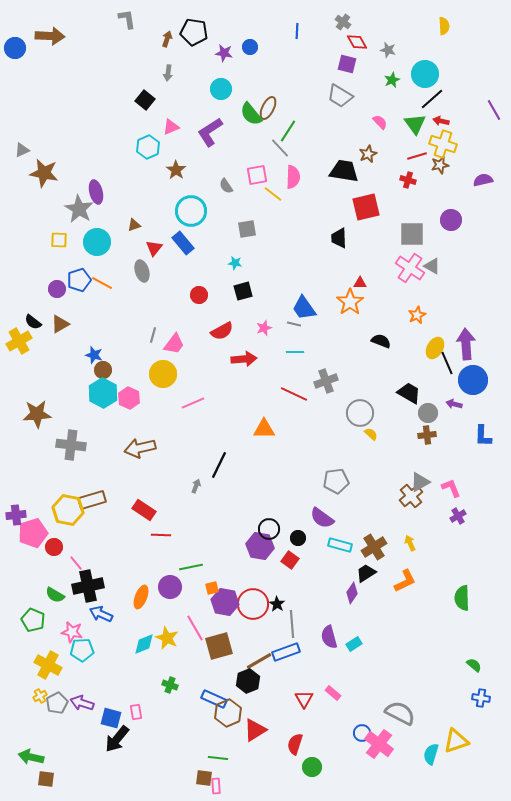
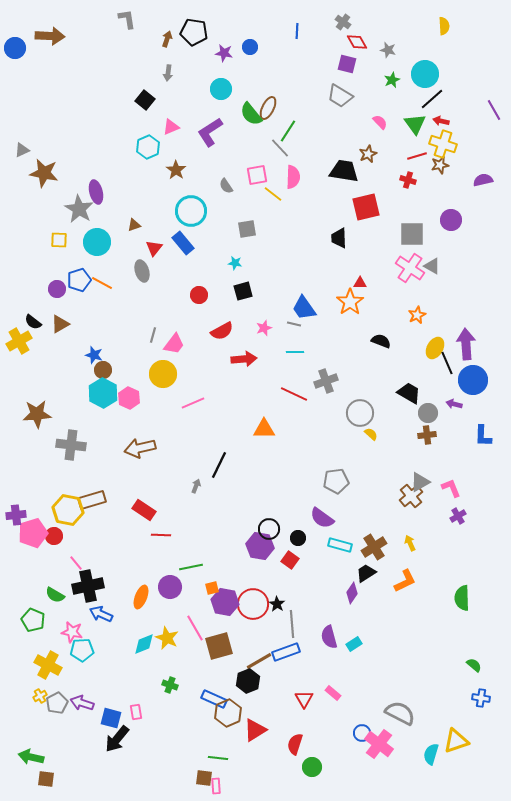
red circle at (54, 547): moved 11 px up
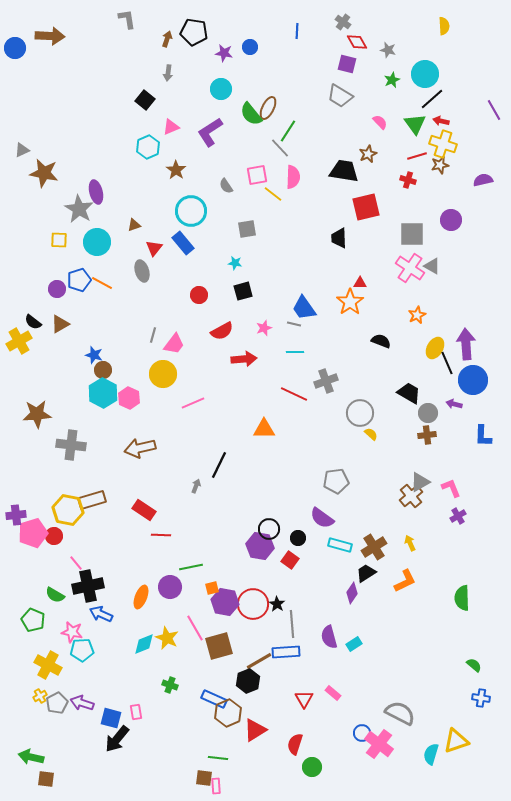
blue rectangle at (286, 652): rotated 16 degrees clockwise
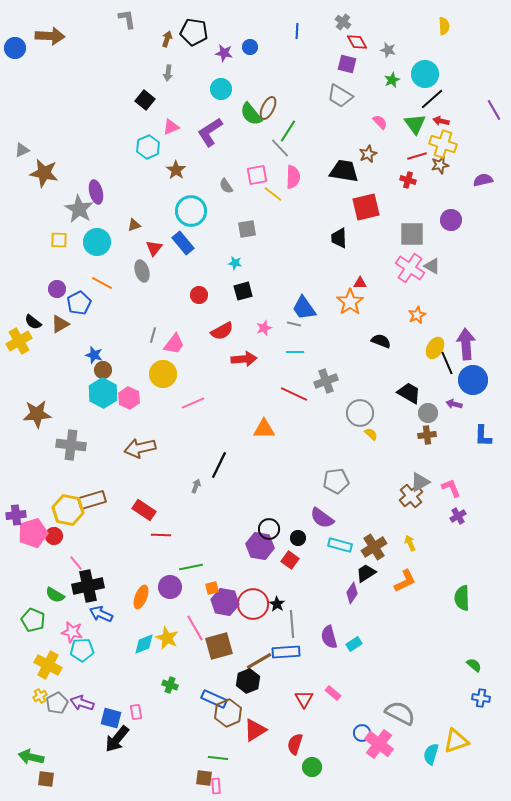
blue pentagon at (79, 280): moved 23 px down; rotated 10 degrees counterclockwise
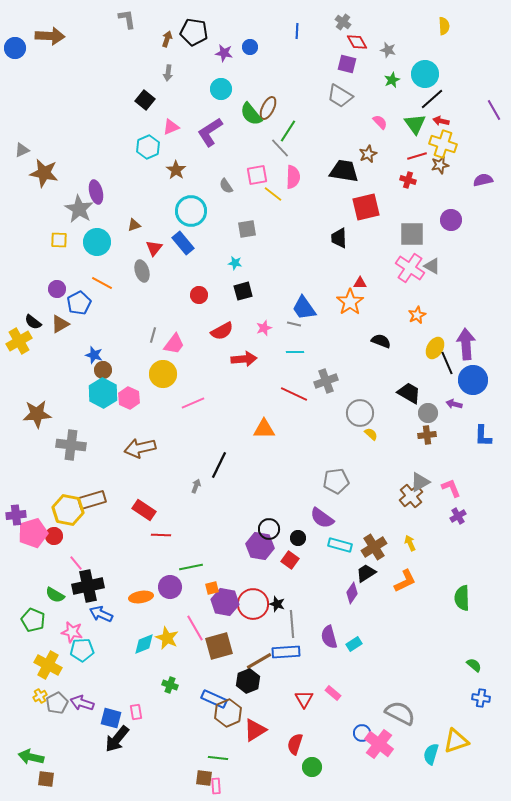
orange ellipse at (141, 597): rotated 60 degrees clockwise
black star at (277, 604): rotated 14 degrees counterclockwise
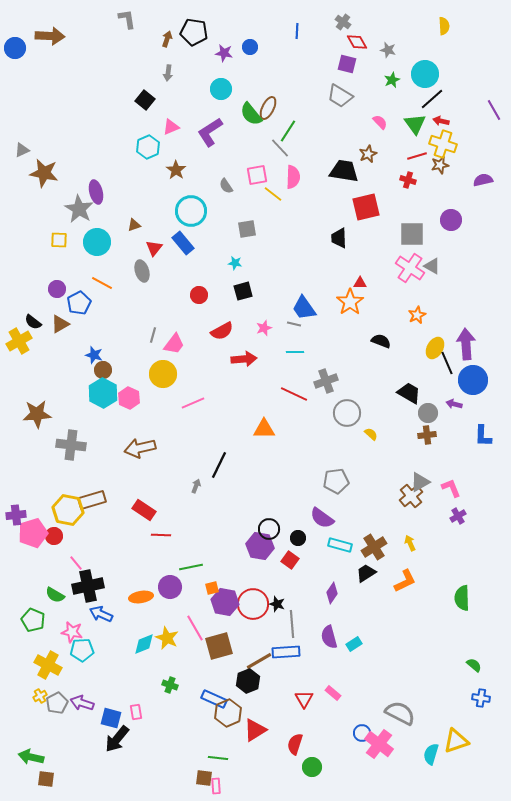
gray circle at (360, 413): moved 13 px left
purple diamond at (352, 593): moved 20 px left
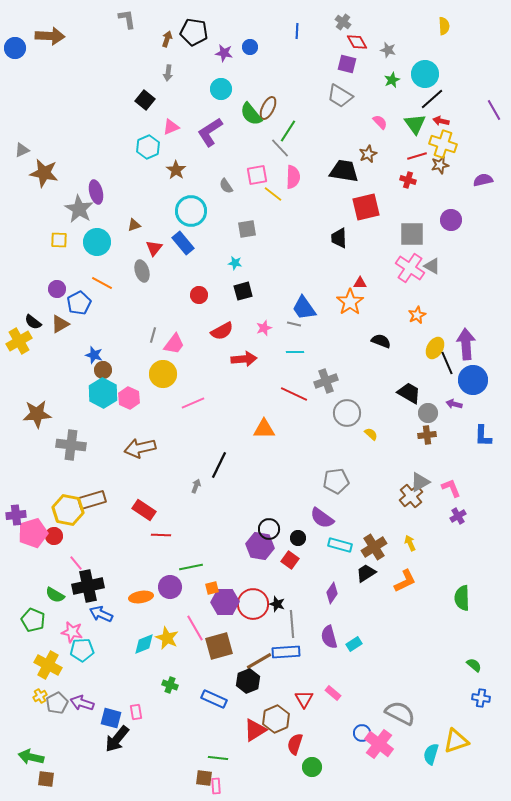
purple hexagon at (225, 602): rotated 12 degrees counterclockwise
brown hexagon at (228, 713): moved 48 px right, 6 px down
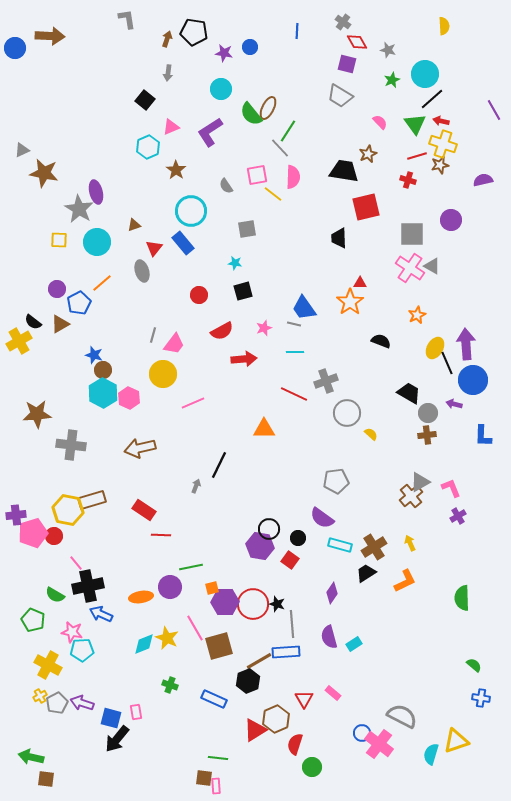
orange line at (102, 283): rotated 70 degrees counterclockwise
gray semicircle at (400, 713): moved 2 px right, 3 px down
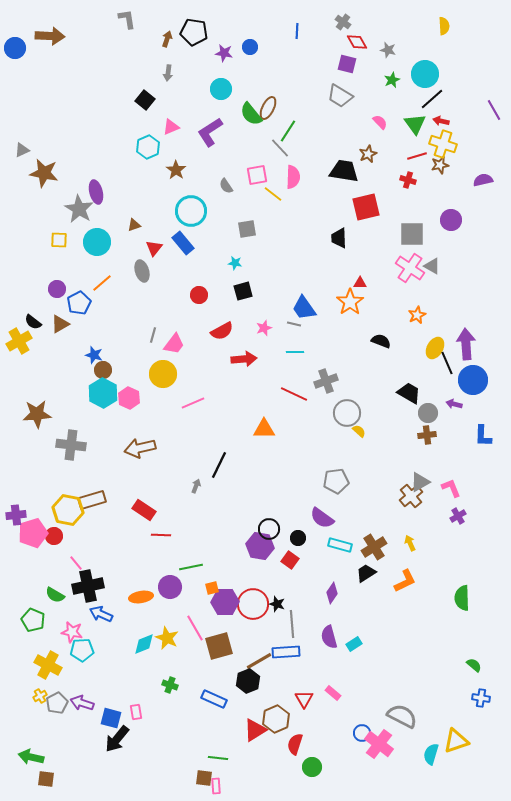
yellow semicircle at (371, 434): moved 12 px left, 3 px up
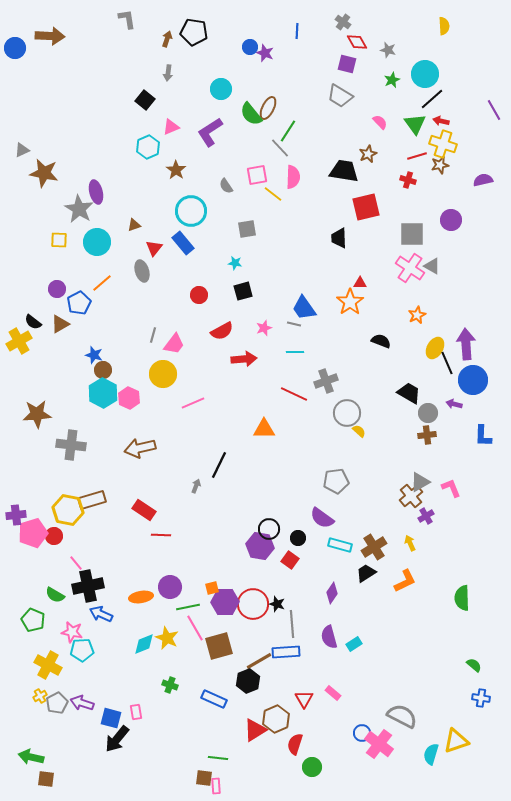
purple star at (224, 53): moved 41 px right; rotated 12 degrees clockwise
purple cross at (458, 516): moved 32 px left
green line at (191, 567): moved 3 px left, 40 px down
